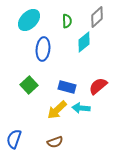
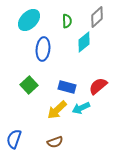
cyan arrow: rotated 30 degrees counterclockwise
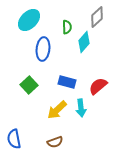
green semicircle: moved 6 px down
cyan diamond: rotated 10 degrees counterclockwise
blue rectangle: moved 5 px up
cyan arrow: rotated 72 degrees counterclockwise
blue semicircle: rotated 30 degrees counterclockwise
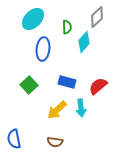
cyan ellipse: moved 4 px right, 1 px up
brown semicircle: rotated 28 degrees clockwise
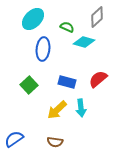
green semicircle: rotated 64 degrees counterclockwise
cyan diamond: rotated 65 degrees clockwise
red semicircle: moved 7 px up
blue semicircle: rotated 66 degrees clockwise
